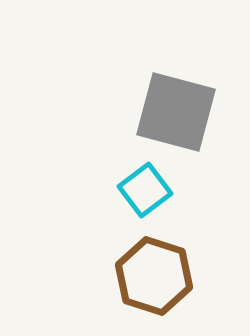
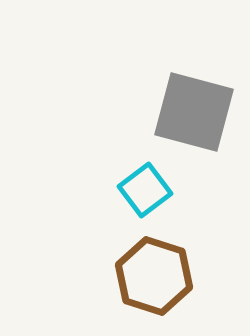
gray square: moved 18 px right
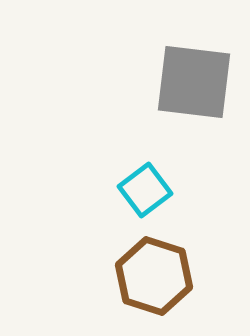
gray square: moved 30 px up; rotated 8 degrees counterclockwise
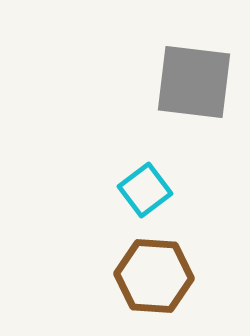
brown hexagon: rotated 14 degrees counterclockwise
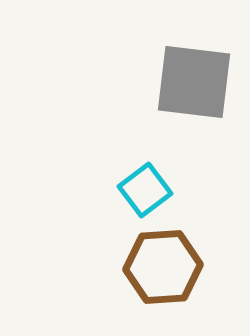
brown hexagon: moved 9 px right, 9 px up; rotated 8 degrees counterclockwise
